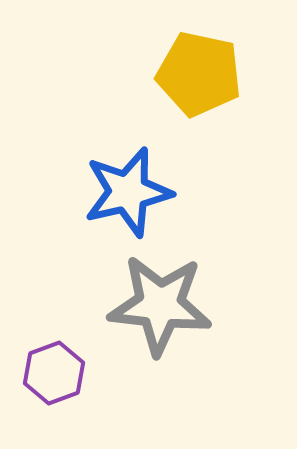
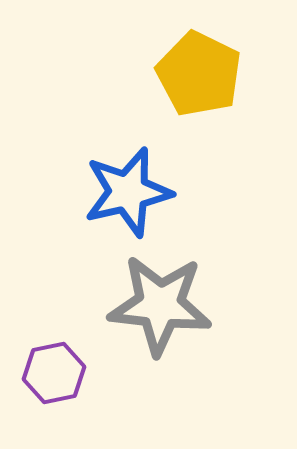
yellow pentagon: rotated 14 degrees clockwise
purple hexagon: rotated 8 degrees clockwise
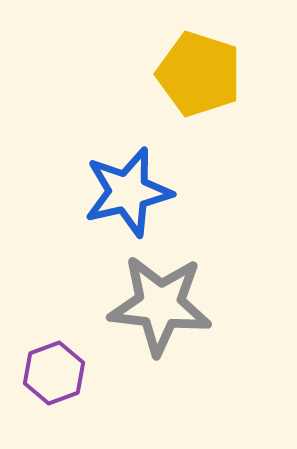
yellow pentagon: rotated 8 degrees counterclockwise
purple hexagon: rotated 8 degrees counterclockwise
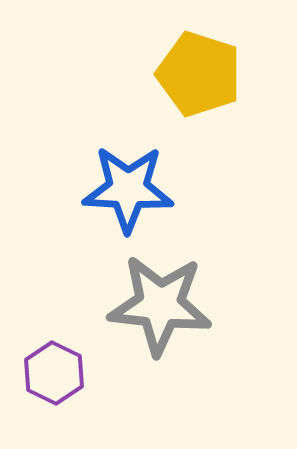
blue star: moved 3 px up; rotated 16 degrees clockwise
purple hexagon: rotated 14 degrees counterclockwise
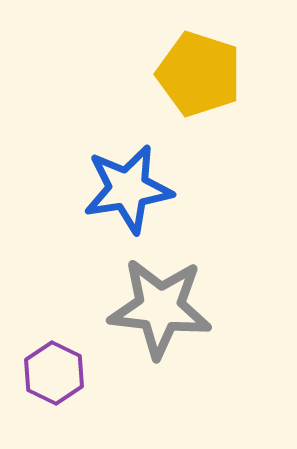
blue star: rotated 12 degrees counterclockwise
gray star: moved 3 px down
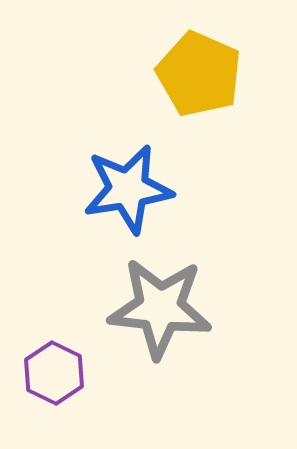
yellow pentagon: rotated 6 degrees clockwise
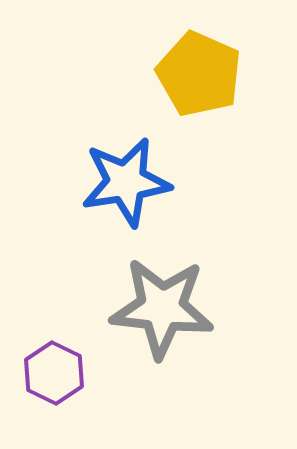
blue star: moved 2 px left, 7 px up
gray star: moved 2 px right
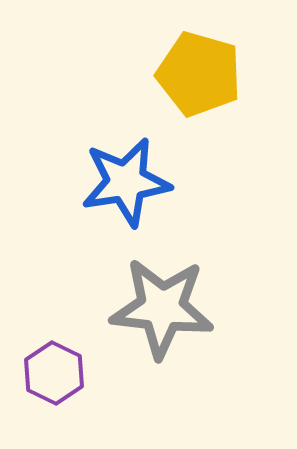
yellow pentagon: rotated 8 degrees counterclockwise
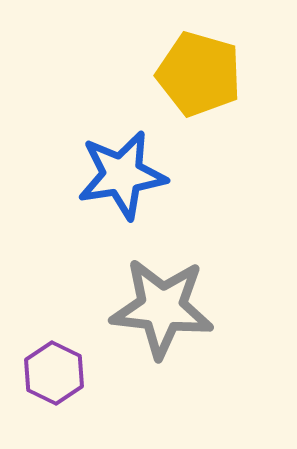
blue star: moved 4 px left, 7 px up
